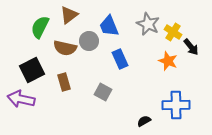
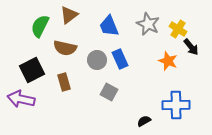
green semicircle: moved 1 px up
yellow cross: moved 5 px right, 3 px up
gray circle: moved 8 px right, 19 px down
gray square: moved 6 px right
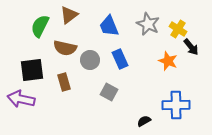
gray circle: moved 7 px left
black square: rotated 20 degrees clockwise
